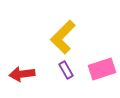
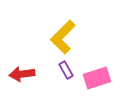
pink rectangle: moved 5 px left, 9 px down
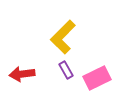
pink rectangle: rotated 8 degrees counterclockwise
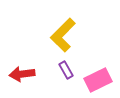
yellow L-shape: moved 2 px up
pink rectangle: moved 1 px right, 2 px down
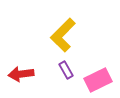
red arrow: moved 1 px left
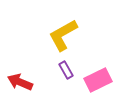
yellow L-shape: rotated 16 degrees clockwise
red arrow: moved 1 px left, 8 px down; rotated 30 degrees clockwise
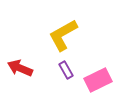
red arrow: moved 14 px up
